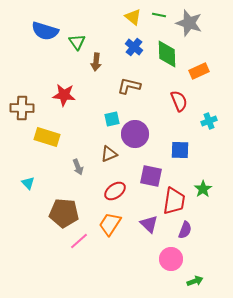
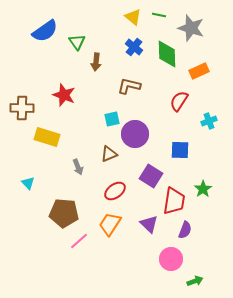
gray star: moved 2 px right, 5 px down
blue semicircle: rotated 52 degrees counterclockwise
red star: rotated 15 degrees clockwise
red semicircle: rotated 125 degrees counterclockwise
purple square: rotated 20 degrees clockwise
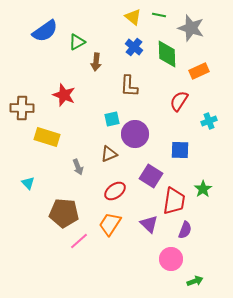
green triangle: rotated 36 degrees clockwise
brown L-shape: rotated 100 degrees counterclockwise
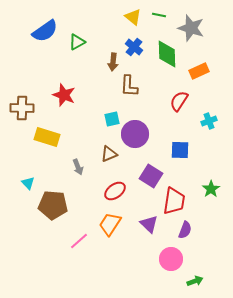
brown arrow: moved 17 px right
green star: moved 8 px right
brown pentagon: moved 11 px left, 8 px up
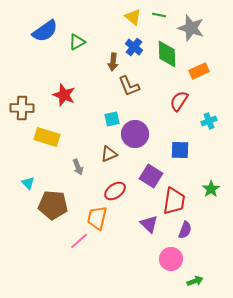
brown L-shape: rotated 25 degrees counterclockwise
orange trapezoid: moved 13 px left, 6 px up; rotated 20 degrees counterclockwise
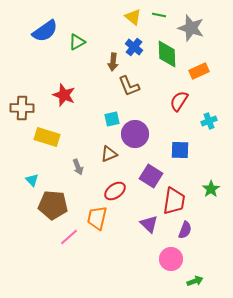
cyan triangle: moved 4 px right, 3 px up
pink line: moved 10 px left, 4 px up
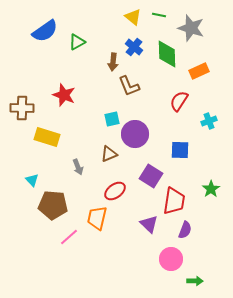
green arrow: rotated 21 degrees clockwise
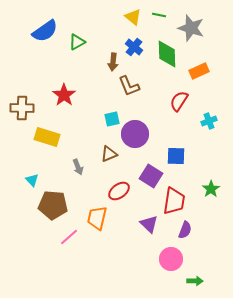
red star: rotated 15 degrees clockwise
blue square: moved 4 px left, 6 px down
red ellipse: moved 4 px right
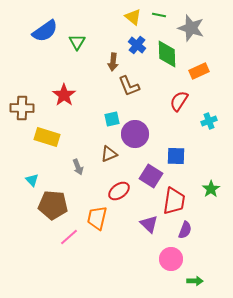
green triangle: rotated 30 degrees counterclockwise
blue cross: moved 3 px right, 2 px up
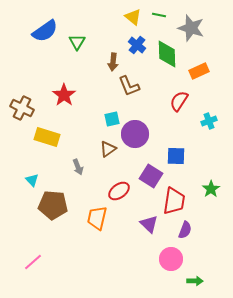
brown cross: rotated 25 degrees clockwise
brown triangle: moved 1 px left, 5 px up; rotated 12 degrees counterclockwise
pink line: moved 36 px left, 25 px down
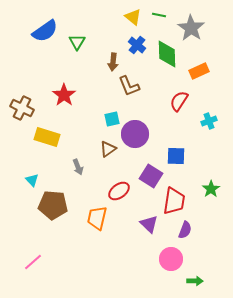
gray star: rotated 16 degrees clockwise
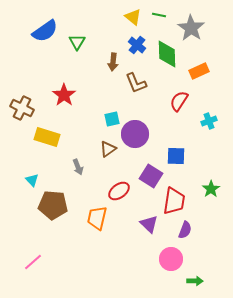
brown L-shape: moved 7 px right, 3 px up
